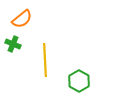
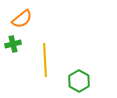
green cross: rotated 35 degrees counterclockwise
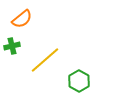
green cross: moved 1 px left, 2 px down
yellow line: rotated 52 degrees clockwise
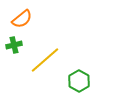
green cross: moved 2 px right, 1 px up
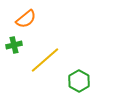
orange semicircle: moved 4 px right
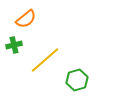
green hexagon: moved 2 px left, 1 px up; rotated 15 degrees clockwise
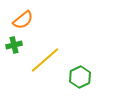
orange semicircle: moved 3 px left, 1 px down
green hexagon: moved 3 px right, 3 px up; rotated 10 degrees counterclockwise
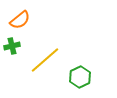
orange semicircle: moved 3 px left
green cross: moved 2 px left, 1 px down
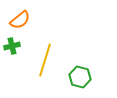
yellow line: rotated 32 degrees counterclockwise
green hexagon: rotated 20 degrees counterclockwise
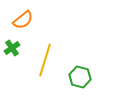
orange semicircle: moved 3 px right
green cross: moved 2 px down; rotated 21 degrees counterclockwise
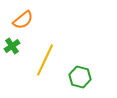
green cross: moved 2 px up
yellow line: rotated 8 degrees clockwise
